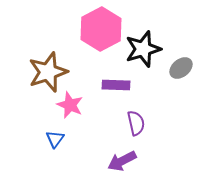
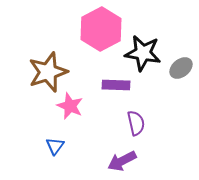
black star: moved 4 px down; rotated 27 degrees clockwise
pink star: moved 1 px down
blue triangle: moved 7 px down
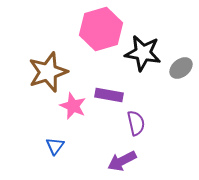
pink hexagon: rotated 12 degrees clockwise
purple rectangle: moved 7 px left, 10 px down; rotated 8 degrees clockwise
pink star: moved 3 px right
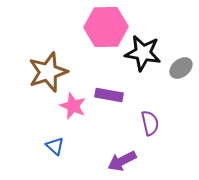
pink hexagon: moved 5 px right, 2 px up; rotated 15 degrees clockwise
purple semicircle: moved 14 px right
blue triangle: rotated 24 degrees counterclockwise
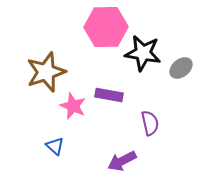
brown star: moved 2 px left
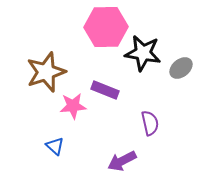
purple rectangle: moved 4 px left, 5 px up; rotated 12 degrees clockwise
pink star: rotated 28 degrees counterclockwise
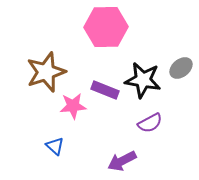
black star: moved 27 px down
purple semicircle: rotated 75 degrees clockwise
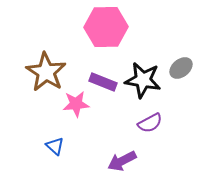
brown star: rotated 21 degrees counterclockwise
purple rectangle: moved 2 px left, 8 px up
pink star: moved 3 px right, 2 px up
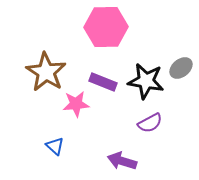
black star: moved 3 px right, 1 px down
purple arrow: rotated 44 degrees clockwise
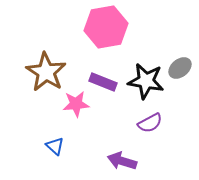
pink hexagon: rotated 9 degrees counterclockwise
gray ellipse: moved 1 px left
